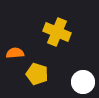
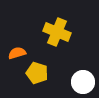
orange semicircle: moved 2 px right; rotated 12 degrees counterclockwise
yellow pentagon: moved 1 px up
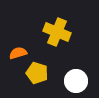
orange semicircle: moved 1 px right
white circle: moved 7 px left, 1 px up
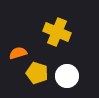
white circle: moved 9 px left, 5 px up
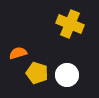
yellow cross: moved 13 px right, 8 px up
white circle: moved 1 px up
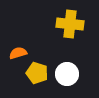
yellow cross: rotated 16 degrees counterclockwise
white circle: moved 1 px up
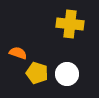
orange semicircle: rotated 36 degrees clockwise
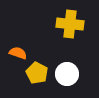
yellow pentagon: rotated 10 degrees clockwise
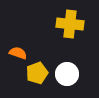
yellow pentagon: rotated 25 degrees clockwise
